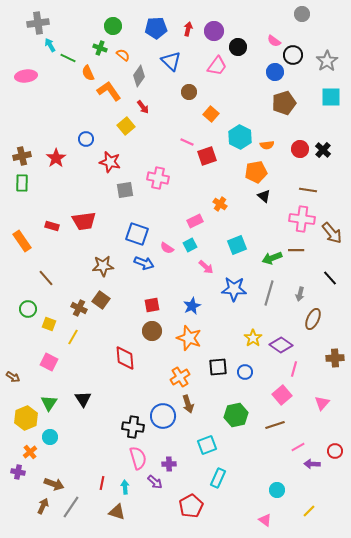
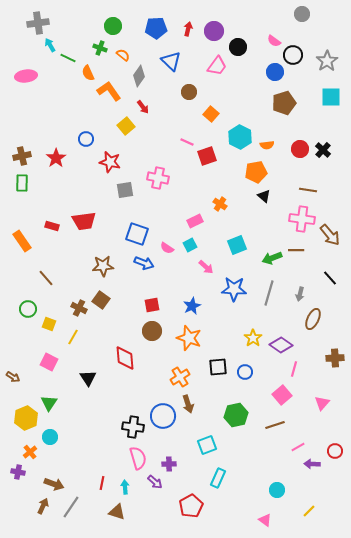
brown arrow at (332, 233): moved 2 px left, 2 px down
black triangle at (83, 399): moved 5 px right, 21 px up
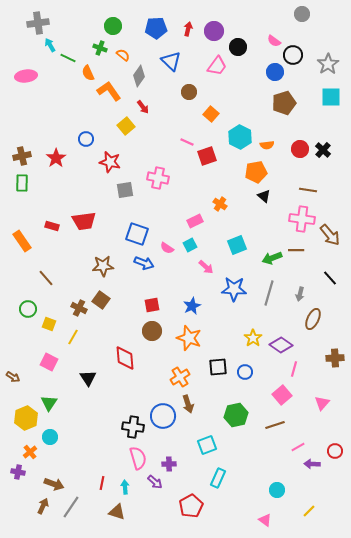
gray star at (327, 61): moved 1 px right, 3 px down
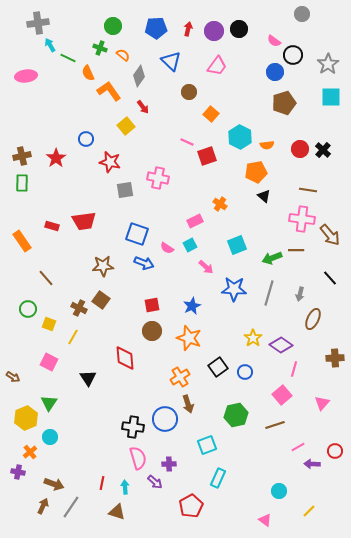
black circle at (238, 47): moved 1 px right, 18 px up
black square at (218, 367): rotated 30 degrees counterclockwise
blue circle at (163, 416): moved 2 px right, 3 px down
cyan circle at (277, 490): moved 2 px right, 1 px down
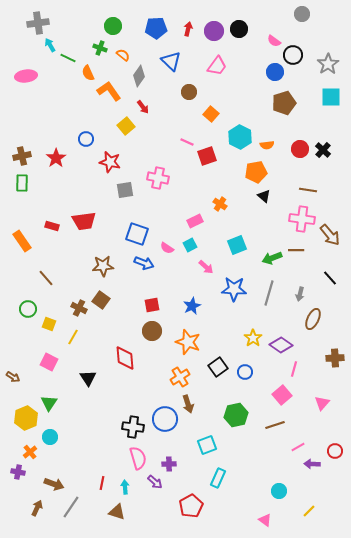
orange star at (189, 338): moved 1 px left, 4 px down
brown arrow at (43, 506): moved 6 px left, 2 px down
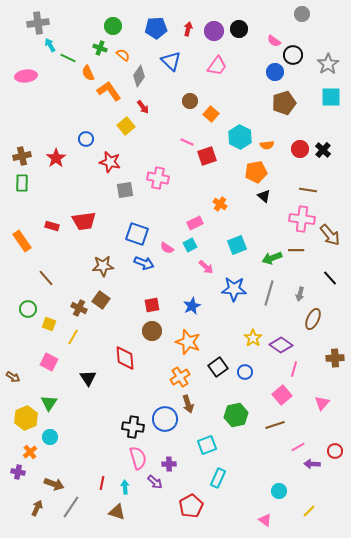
brown circle at (189, 92): moved 1 px right, 9 px down
pink rectangle at (195, 221): moved 2 px down
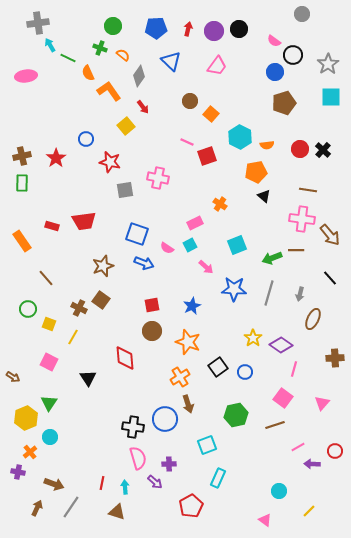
brown star at (103, 266): rotated 15 degrees counterclockwise
pink square at (282, 395): moved 1 px right, 3 px down; rotated 12 degrees counterclockwise
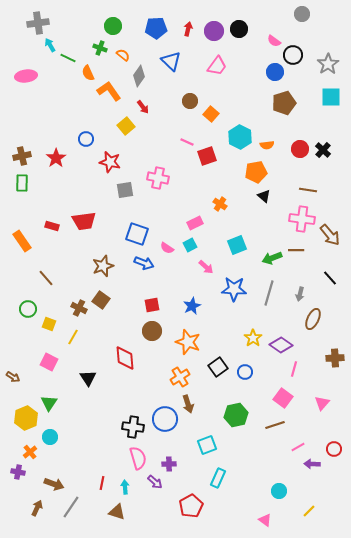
red circle at (335, 451): moved 1 px left, 2 px up
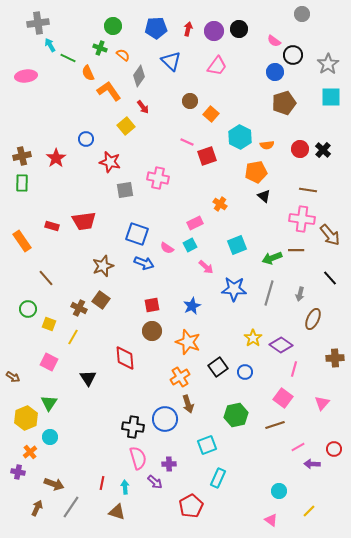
pink triangle at (265, 520): moved 6 px right
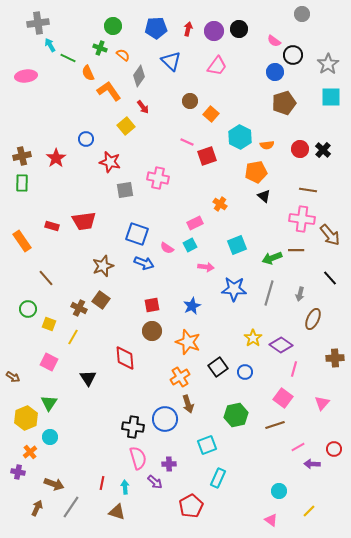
pink arrow at (206, 267): rotated 35 degrees counterclockwise
